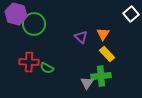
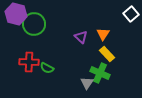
green cross: moved 1 px left, 3 px up; rotated 30 degrees clockwise
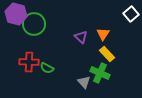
gray triangle: moved 3 px left, 1 px up; rotated 16 degrees counterclockwise
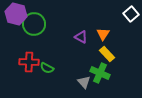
purple triangle: rotated 16 degrees counterclockwise
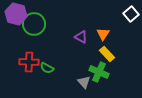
green cross: moved 1 px left, 1 px up
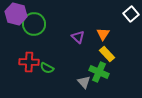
purple triangle: moved 3 px left; rotated 16 degrees clockwise
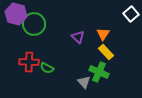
yellow rectangle: moved 1 px left, 2 px up
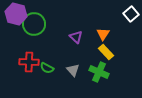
purple triangle: moved 2 px left
gray triangle: moved 11 px left, 12 px up
